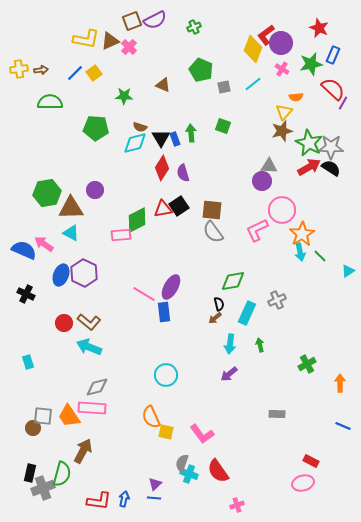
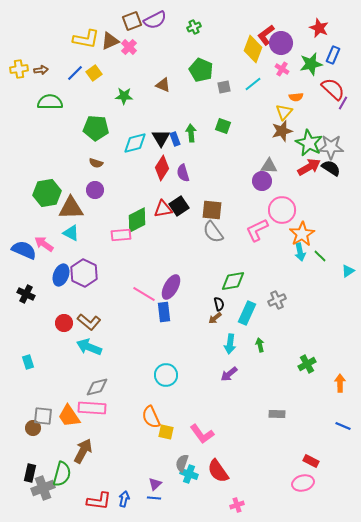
brown semicircle at (140, 127): moved 44 px left, 36 px down
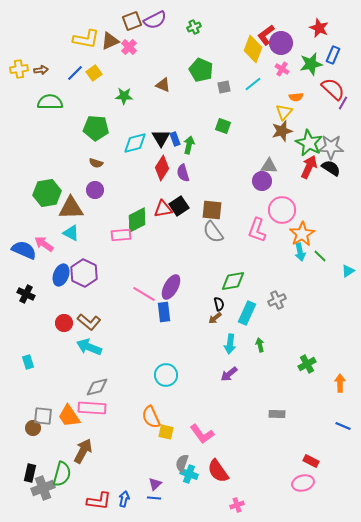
green arrow at (191, 133): moved 2 px left, 12 px down; rotated 18 degrees clockwise
red arrow at (309, 167): rotated 35 degrees counterclockwise
pink L-shape at (257, 230): rotated 45 degrees counterclockwise
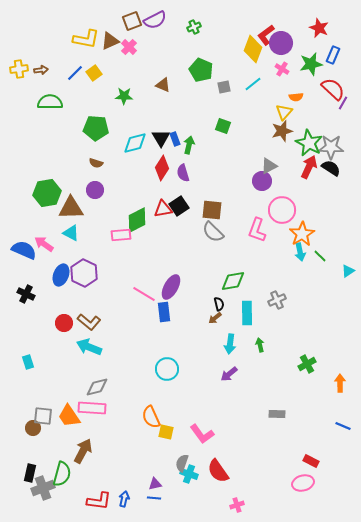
gray triangle at (269, 166): rotated 30 degrees counterclockwise
gray semicircle at (213, 232): rotated 10 degrees counterclockwise
cyan rectangle at (247, 313): rotated 25 degrees counterclockwise
cyan circle at (166, 375): moved 1 px right, 6 px up
purple triangle at (155, 484): rotated 32 degrees clockwise
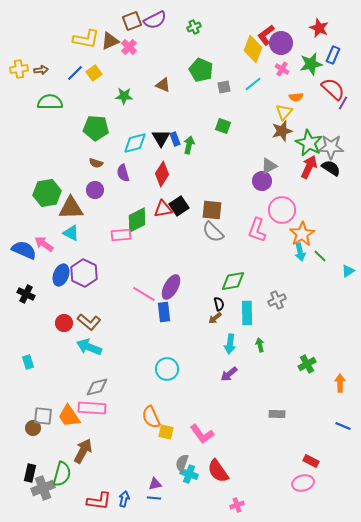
red diamond at (162, 168): moved 6 px down
purple semicircle at (183, 173): moved 60 px left
